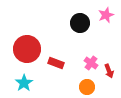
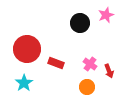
pink cross: moved 1 px left, 1 px down
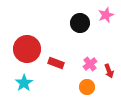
pink cross: rotated 16 degrees clockwise
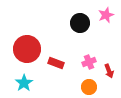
pink cross: moved 1 px left, 2 px up; rotated 16 degrees clockwise
orange circle: moved 2 px right
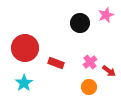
red circle: moved 2 px left, 1 px up
pink cross: moved 1 px right; rotated 16 degrees counterclockwise
red arrow: rotated 32 degrees counterclockwise
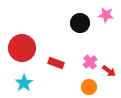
pink star: rotated 28 degrees clockwise
red circle: moved 3 px left
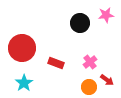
pink star: rotated 14 degrees counterclockwise
red arrow: moved 2 px left, 9 px down
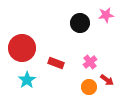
cyan star: moved 3 px right, 3 px up
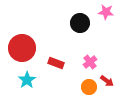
pink star: moved 3 px up; rotated 14 degrees clockwise
red arrow: moved 1 px down
